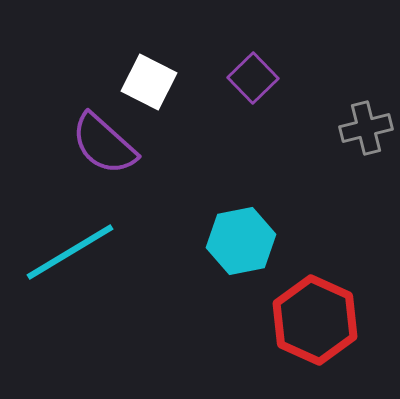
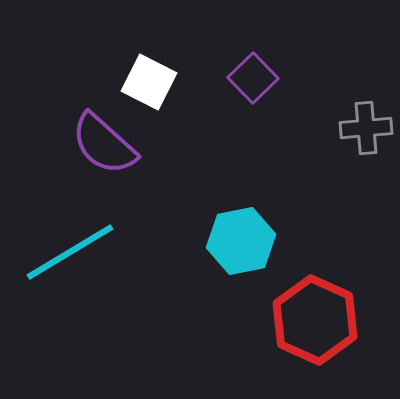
gray cross: rotated 9 degrees clockwise
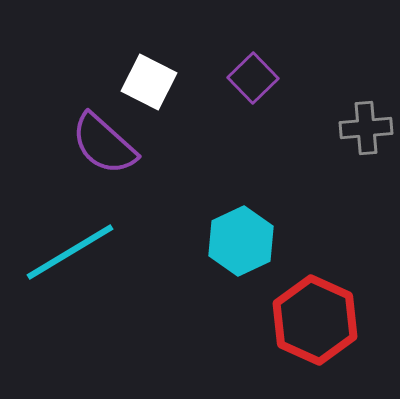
cyan hexagon: rotated 14 degrees counterclockwise
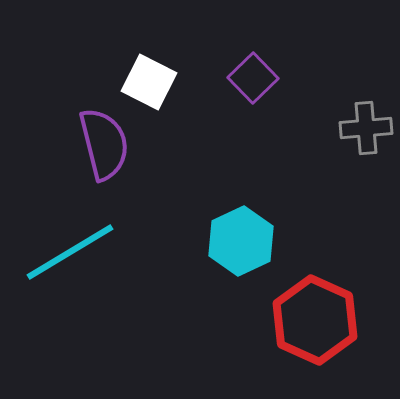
purple semicircle: rotated 146 degrees counterclockwise
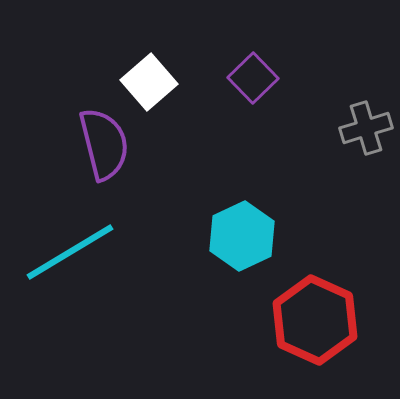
white square: rotated 22 degrees clockwise
gray cross: rotated 12 degrees counterclockwise
cyan hexagon: moved 1 px right, 5 px up
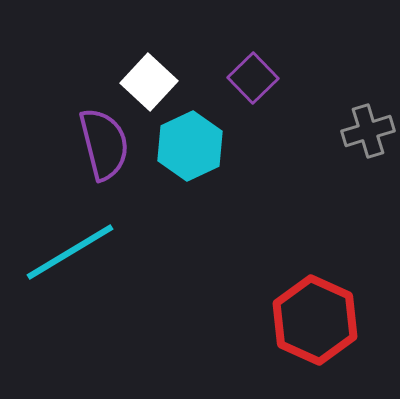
white square: rotated 6 degrees counterclockwise
gray cross: moved 2 px right, 3 px down
cyan hexagon: moved 52 px left, 90 px up
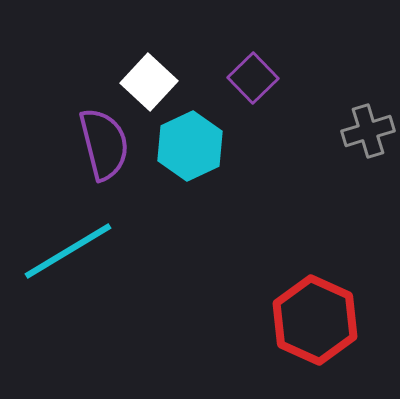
cyan line: moved 2 px left, 1 px up
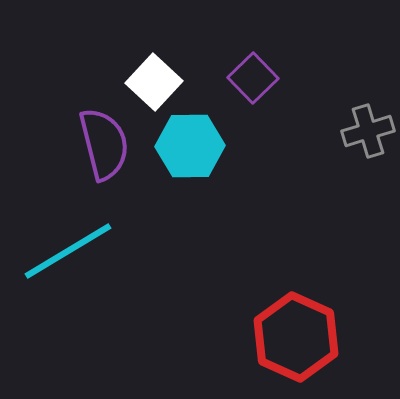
white square: moved 5 px right
cyan hexagon: rotated 24 degrees clockwise
red hexagon: moved 19 px left, 17 px down
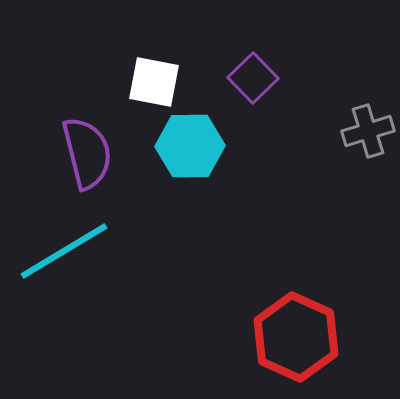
white square: rotated 32 degrees counterclockwise
purple semicircle: moved 17 px left, 9 px down
cyan line: moved 4 px left
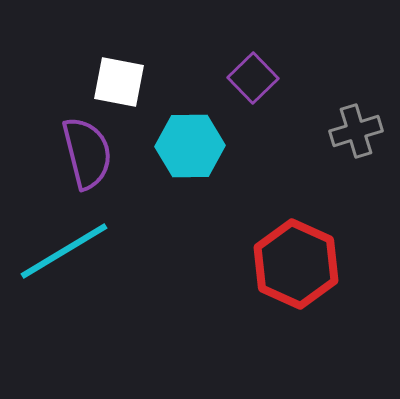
white square: moved 35 px left
gray cross: moved 12 px left
red hexagon: moved 73 px up
